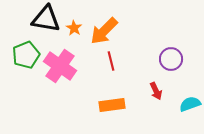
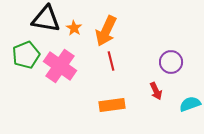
orange arrow: moved 2 px right; rotated 20 degrees counterclockwise
purple circle: moved 3 px down
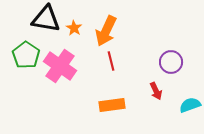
green pentagon: rotated 16 degrees counterclockwise
cyan semicircle: moved 1 px down
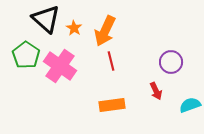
black triangle: rotated 32 degrees clockwise
orange arrow: moved 1 px left
